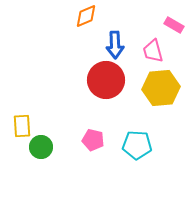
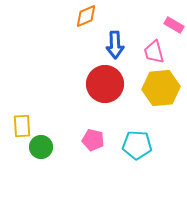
pink trapezoid: moved 1 px right, 1 px down
red circle: moved 1 px left, 4 px down
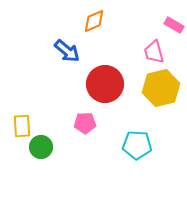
orange diamond: moved 8 px right, 5 px down
blue arrow: moved 48 px left, 6 px down; rotated 48 degrees counterclockwise
yellow hexagon: rotated 9 degrees counterclockwise
pink pentagon: moved 8 px left, 17 px up; rotated 15 degrees counterclockwise
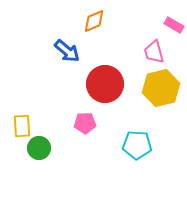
green circle: moved 2 px left, 1 px down
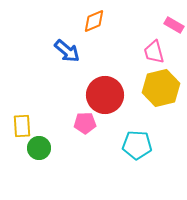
red circle: moved 11 px down
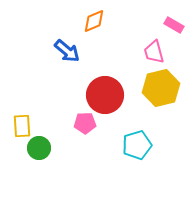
cyan pentagon: rotated 20 degrees counterclockwise
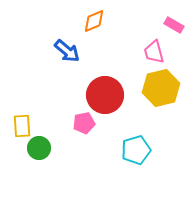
pink pentagon: moved 1 px left; rotated 10 degrees counterclockwise
cyan pentagon: moved 1 px left, 5 px down
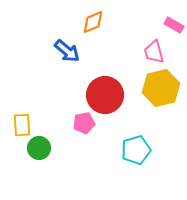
orange diamond: moved 1 px left, 1 px down
yellow rectangle: moved 1 px up
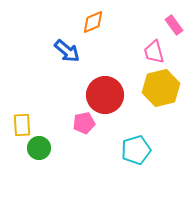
pink rectangle: rotated 24 degrees clockwise
